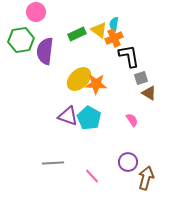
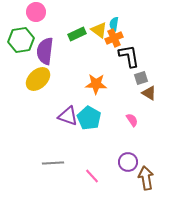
yellow ellipse: moved 41 px left
brown arrow: rotated 25 degrees counterclockwise
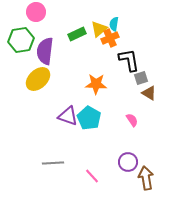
yellow triangle: moved 1 px up; rotated 42 degrees clockwise
orange cross: moved 4 px left
black L-shape: moved 4 px down
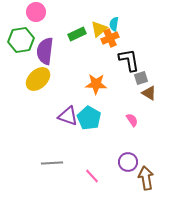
gray line: moved 1 px left
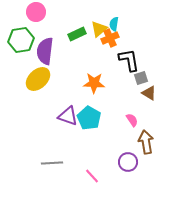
orange star: moved 2 px left, 1 px up
brown arrow: moved 36 px up
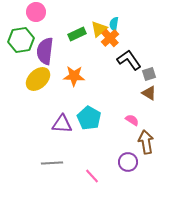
orange cross: rotated 18 degrees counterclockwise
black L-shape: rotated 25 degrees counterclockwise
gray square: moved 8 px right, 4 px up
orange star: moved 20 px left, 7 px up
purple triangle: moved 6 px left, 8 px down; rotated 15 degrees counterclockwise
pink semicircle: rotated 24 degrees counterclockwise
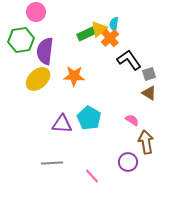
green rectangle: moved 9 px right
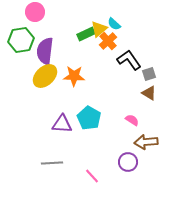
pink circle: moved 1 px left
cyan semicircle: rotated 56 degrees counterclockwise
orange cross: moved 2 px left, 3 px down
yellow ellipse: moved 7 px right, 3 px up
brown arrow: rotated 85 degrees counterclockwise
